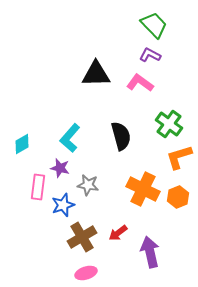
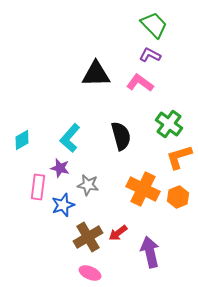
cyan diamond: moved 4 px up
brown cross: moved 6 px right
pink ellipse: moved 4 px right; rotated 40 degrees clockwise
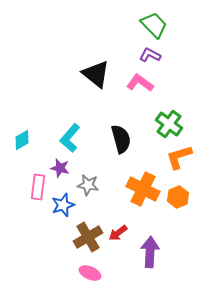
black triangle: rotated 40 degrees clockwise
black semicircle: moved 3 px down
purple arrow: rotated 16 degrees clockwise
